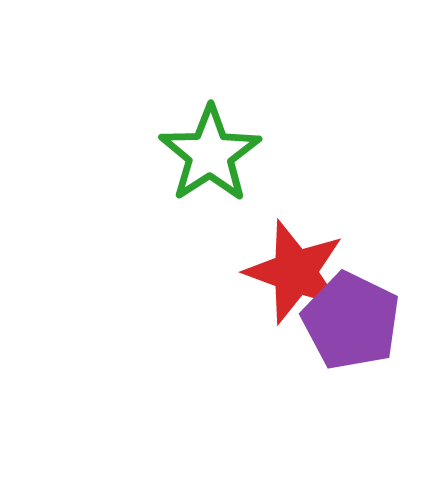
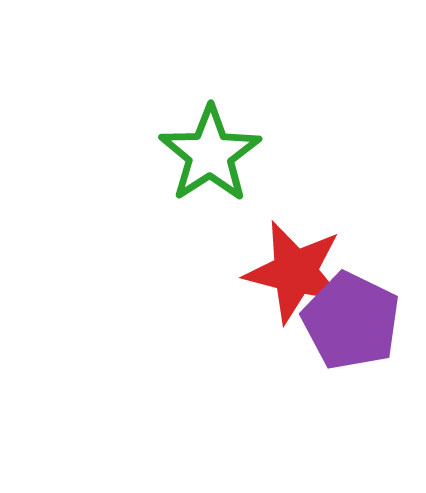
red star: rotated 6 degrees counterclockwise
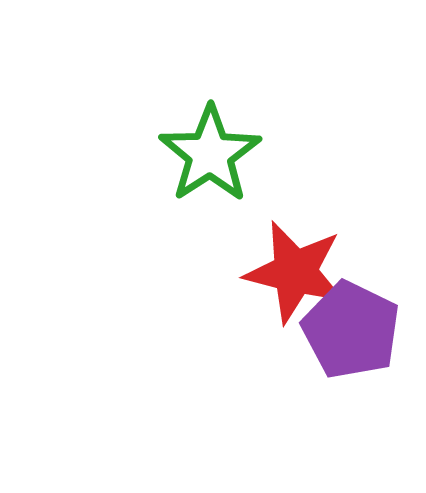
purple pentagon: moved 9 px down
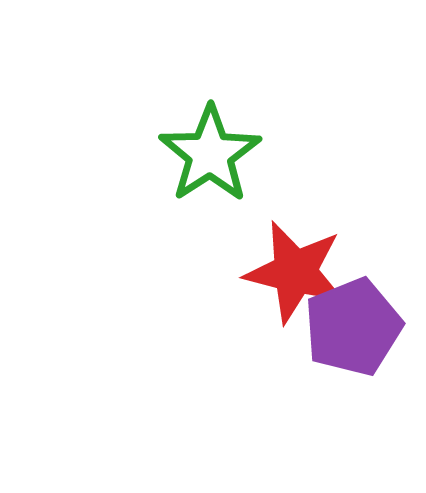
purple pentagon: moved 2 px right, 3 px up; rotated 24 degrees clockwise
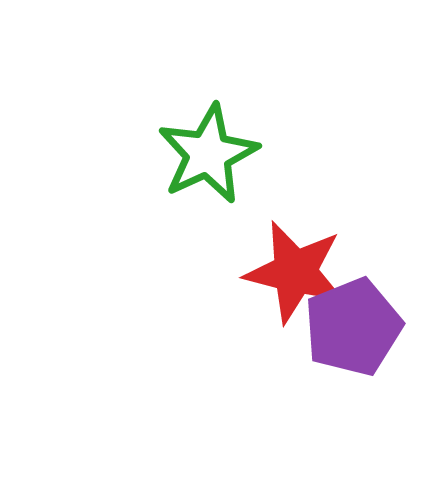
green star: moved 2 px left; rotated 8 degrees clockwise
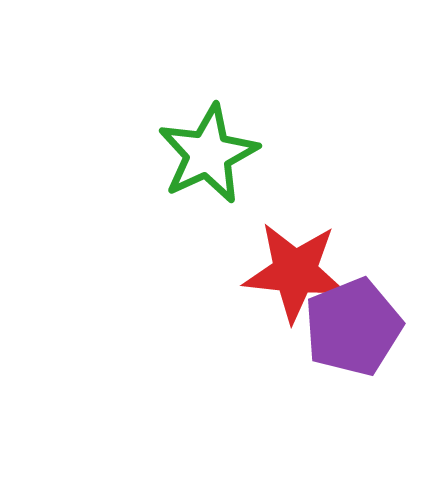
red star: rotated 8 degrees counterclockwise
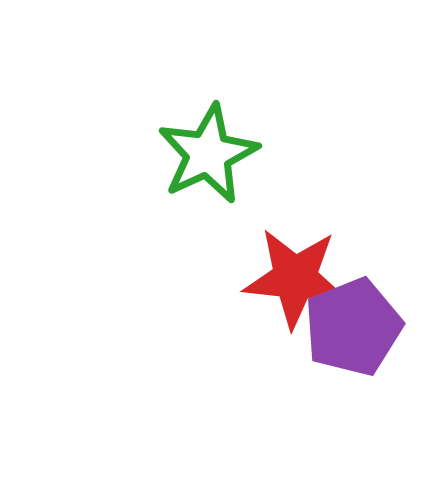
red star: moved 6 px down
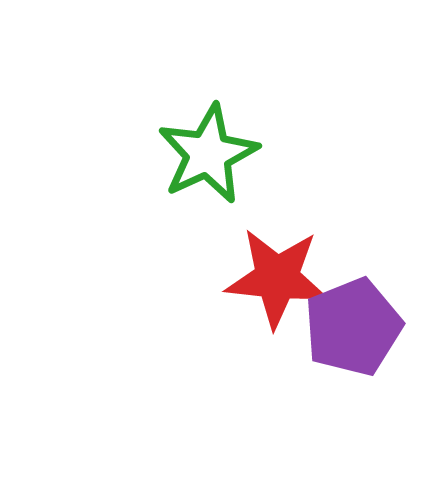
red star: moved 18 px left
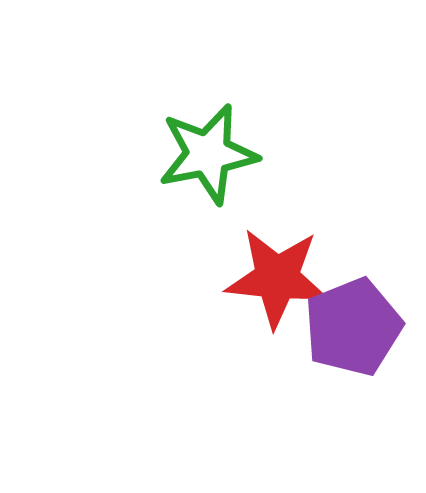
green star: rotated 14 degrees clockwise
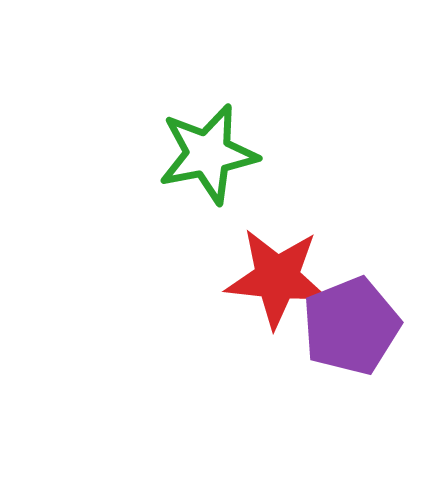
purple pentagon: moved 2 px left, 1 px up
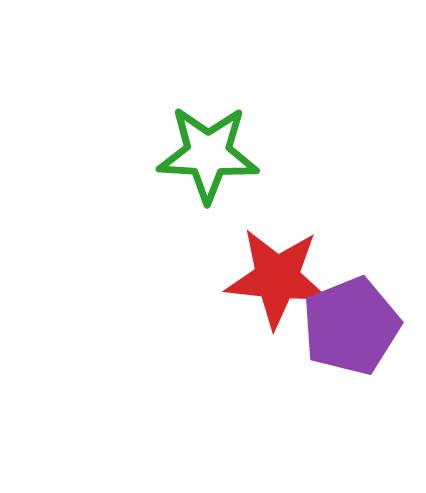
green star: rotated 14 degrees clockwise
